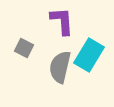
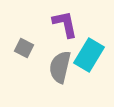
purple L-shape: moved 3 px right, 3 px down; rotated 8 degrees counterclockwise
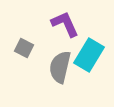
purple L-shape: rotated 12 degrees counterclockwise
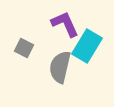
cyan rectangle: moved 2 px left, 9 px up
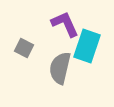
cyan rectangle: rotated 12 degrees counterclockwise
gray semicircle: moved 1 px down
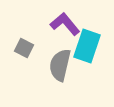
purple L-shape: rotated 16 degrees counterclockwise
gray semicircle: moved 3 px up
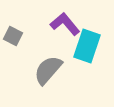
gray square: moved 11 px left, 12 px up
gray semicircle: moved 12 px left, 5 px down; rotated 28 degrees clockwise
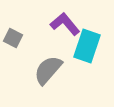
gray square: moved 2 px down
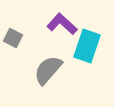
purple L-shape: moved 3 px left; rotated 8 degrees counterclockwise
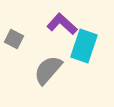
gray square: moved 1 px right, 1 px down
cyan rectangle: moved 3 px left
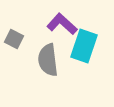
gray semicircle: moved 10 px up; rotated 48 degrees counterclockwise
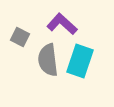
gray square: moved 6 px right, 2 px up
cyan rectangle: moved 4 px left, 15 px down
